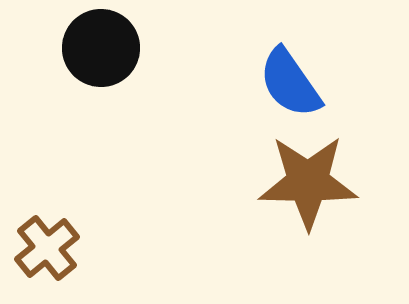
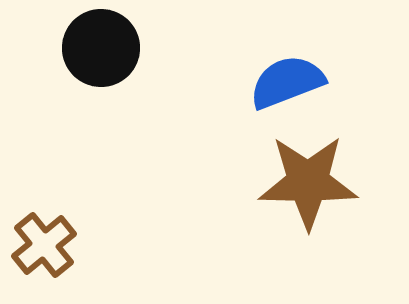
blue semicircle: moved 3 px left, 1 px up; rotated 104 degrees clockwise
brown cross: moved 3 px left, 3 px up
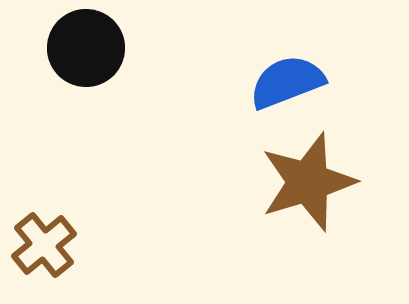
black circle: moved 15 px left
brown star: rotated 18 degrees counterclockwise
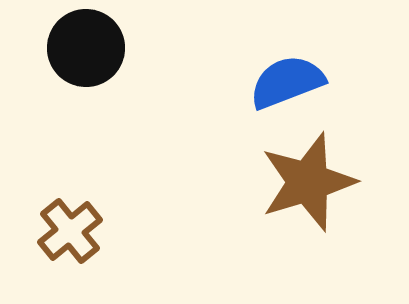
brown cross: moved 26 px right, 14 px up
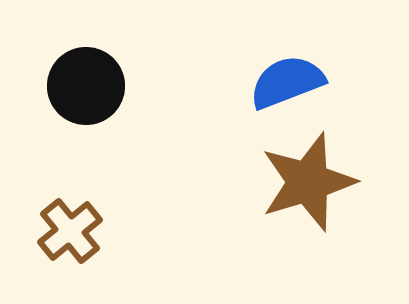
black circle: moved 38 px down
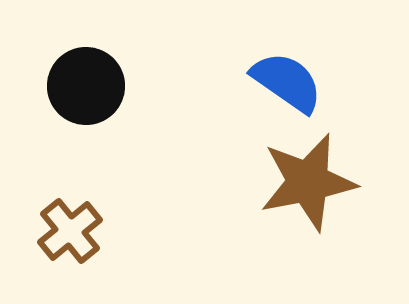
blue semicircle: rotated 56 degrees clockwise
brown star: rotated 6 degrees clockwise
